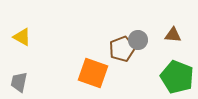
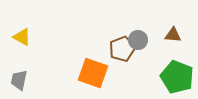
gray trapezoid: moved 2 px up
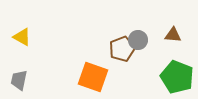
orange square: moved 4 px down
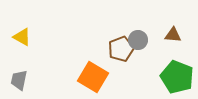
brown pentagon: moved 1 px left
orange square: rotated 12 degrees clockwise
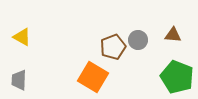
brown pentagon: moved 8 px left, 2 px up
gray trapezoid: rotated 10 degrees counterclockwise
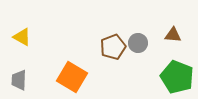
gray circle: moved 3 px down
orange square: moved 21 px left
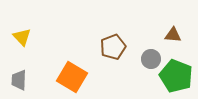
yellow triangle: rotated 18 degrees clockwise
gray circle: moved 13 px right, 16 px down
green pentagon: moved 1 px left, 1 px up
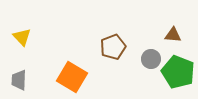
green pentagon: moved 2 px right, 4 px up
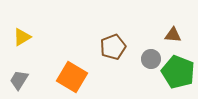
yellow triangle: rotated 42 degrees clockwise
gray trapezoid: rotated 30 degrees clockwise
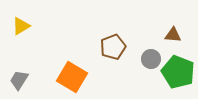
yellow triangle: moved 1 px left, 11 px up
